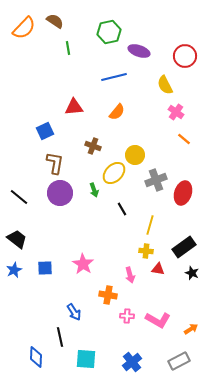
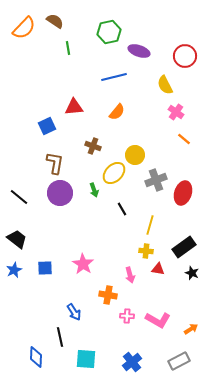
blue square at (45, 131): moved 2 px right, 5 px up
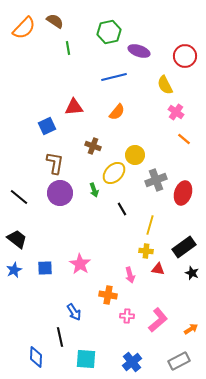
pink star at (83, 264): moved 3 px left
pink L-shape at (158, 320): rotated 70 degrees counterclockwise
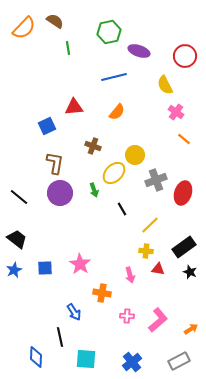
yellow line at (150, 225): rotated 30 degrees clockwise
black star at (192, 273): moved 2 px left, 1 px up
orange cross at (108, 295): moved 6 px left, 2 px up
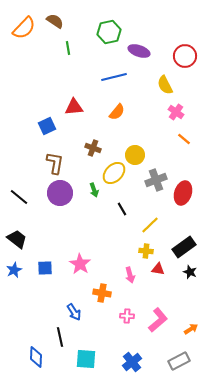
brown cross at (93, 146): moved 2 px down
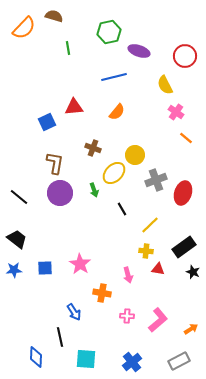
brown semicircle at (55, 21): moved 1 px left, 5 px up; rotated 18 degrees counterclockwise
blue square at (47, 126): moved 4 px up
orange line at (184, 139): moved 2 px right, 1 px up
blue star at (14, 270): rotated 21 degrees clockwise
black star at (190, 272): moved 3 px right
pink arrow at (130, 275): moved 2 px left
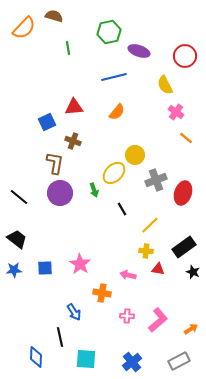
brown cross at (93, 148): moved 20 px left, 7 px up
pink arrow at (128, 275): rotated 119 degrees clockwise
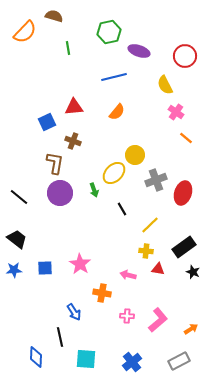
orange semicircle at (24, 28): moved 1 px right, 4 px down
